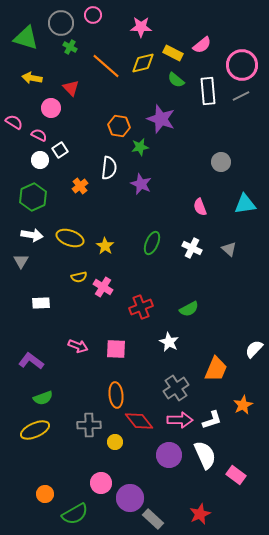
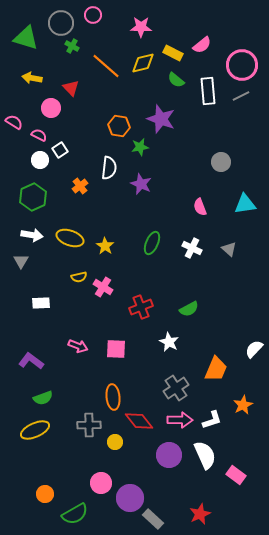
green cross at (70, 47): moved 2 px right, 1 px up
orange ellipse at (116, 395): moved 3 px left, 2 px down
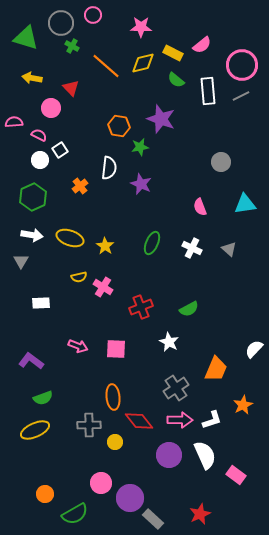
pink semicircle at (14, 122): rotated 36 degrees counterclockwise
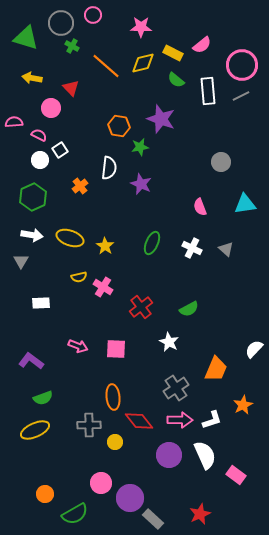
gray triangle at (229, 249): moved 3 px left
red cross at (141, 307): rotated 15 degrees counterclockwise
